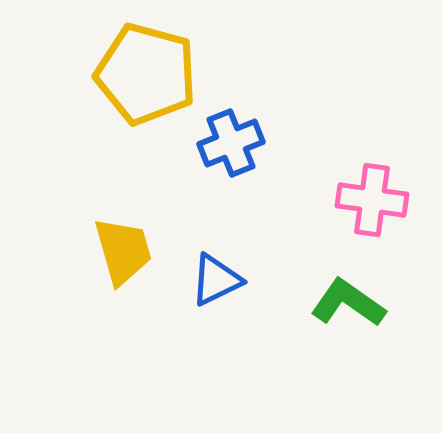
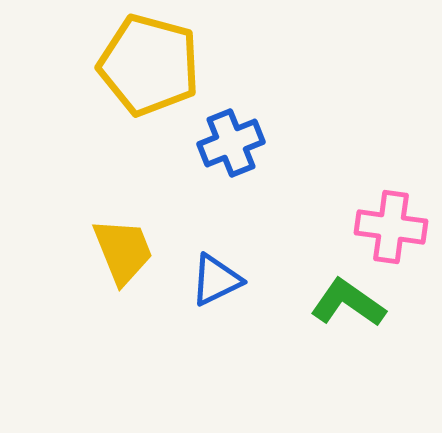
yellow pentagon: moved 3 px right, 9 px up
pink cross: moved 19 px right, 27 px down
yellow trapezoid: rotated 6 degrees counterclockwise
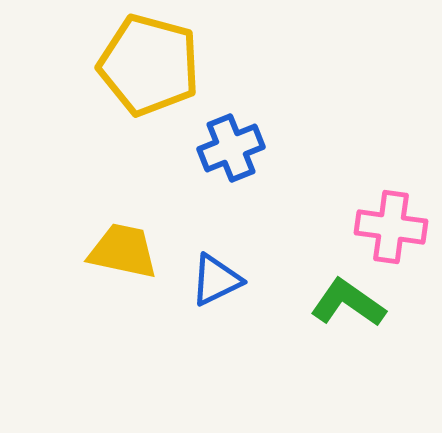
blue cross: moved 5 px down
yellow trapezoid: rotated 56 degrees counterclockwise
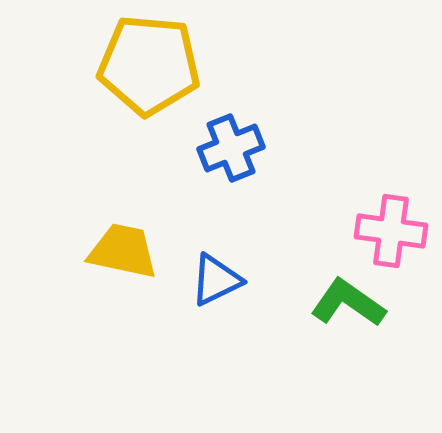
yellow pentagon: rotated 10 degrees counterclockwise
pink cross: moved 4 px down
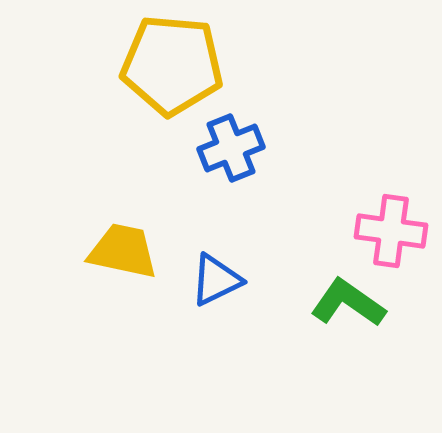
yellow pentagon: moved 23 px right
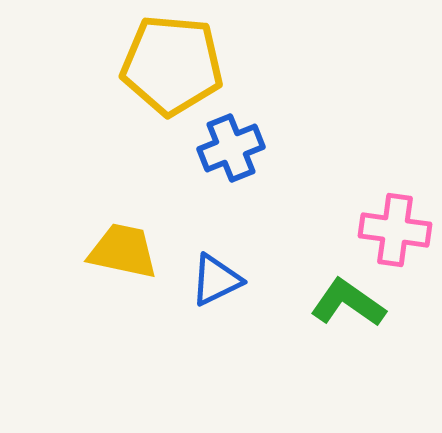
pink cross: moved 4 px right, 1 px up
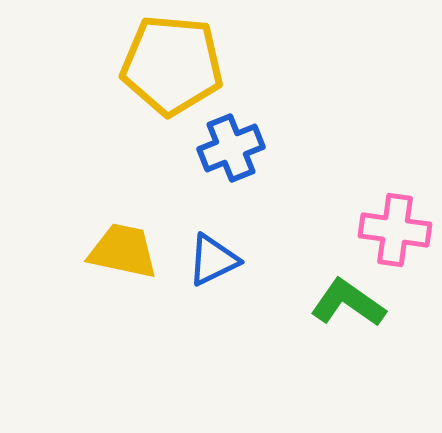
blue triangle: moved 3 px left, 20 px up
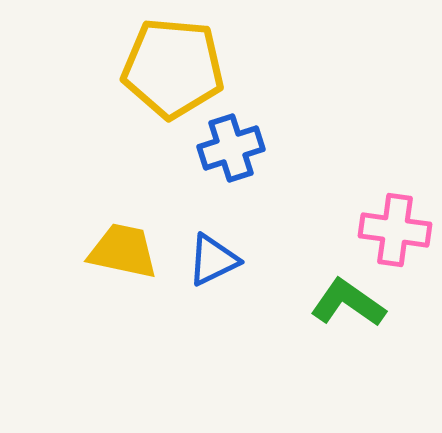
yellow pentagon: moved 1 px right, 3 px down
blue cross: rotated 4 degrees clockwise
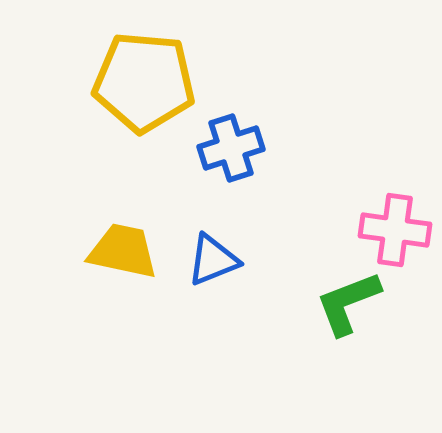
yellow pentagon: moved 29 px left, 14 px down
blue triangle: rotated 4 degrees clockwise
green L-shape: rotated 56 degrees counterclockwise
